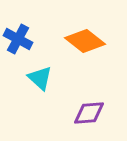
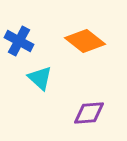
blue cross: moved 1 px right, 2 px down
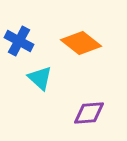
orange diamond: moved 4 px left, 2 px down
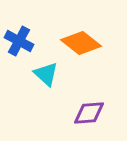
cyan triangle: moved 6 px right, 4 px up
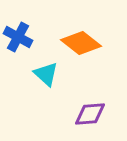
blue cross: moved 1 px left, 4 px up
purple diamond: moved 1 px right, 1 px down
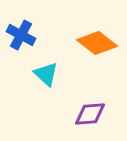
blue cross: moved 3 px right, 2 px up
orange diamond: moved 16 px right
